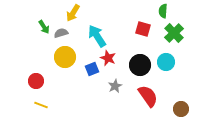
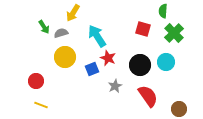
brown circle: moved 2 px left
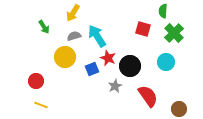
gray semicircle: moved 13 px right, 3 px down
black circle: moved 10 px left, 1 px down
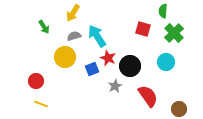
yellow line: moved 1 px up
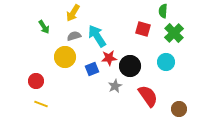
red star: moved 1 px right; rotated 28 degrees counterclockwise
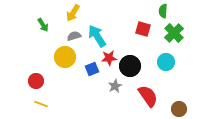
green arrow: moved 1 px left, 2 px up
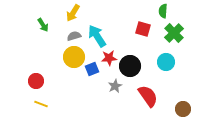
yellow circle: moved 9 px right
brown circle: moved 4 px right
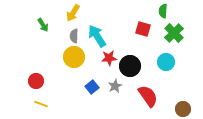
gray semicircle: rotated 72 degrees counterclockwise
blue square: moved 18 px down; rotated 16 degrees counterclockwise
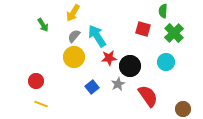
gray semicircle: rotated 40 degrees clockwise
gray star: moved 3 px right, 2 px up
